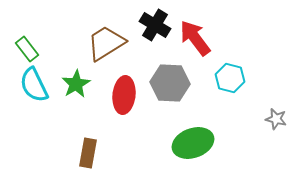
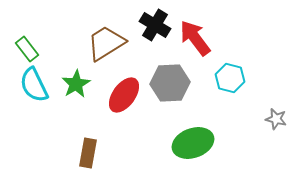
gray hexagon: rotated 6 degrees counterclockwise
red ellipse: rotated 30 degrees clockwise
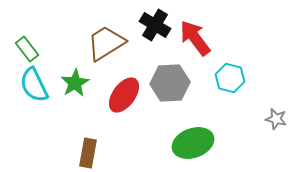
green star: moved 1 px left, 1 px up
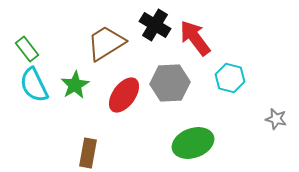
green star: moved 2 px down
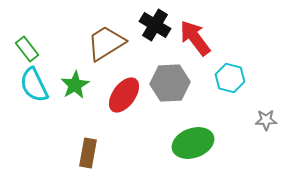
gray star: moved 10 px left, 1 px down; rotated 15 degrees counterclockwise
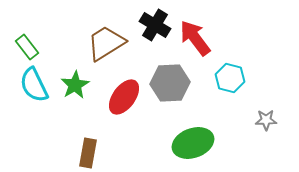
green rectangle: moved 2 px up
red ellipse: moved 2 px down
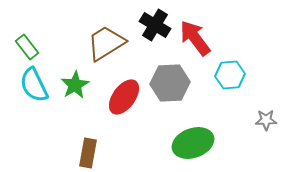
cyan hexagon: moved 3 px up; rotated 20 degrees counterclockwise
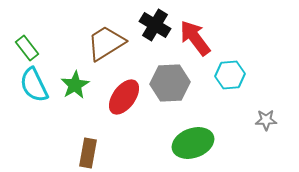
green rectangle: moved 1 px down
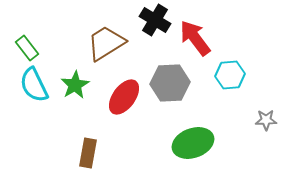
black cross: moved 5 px up
